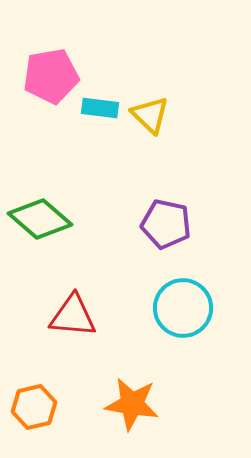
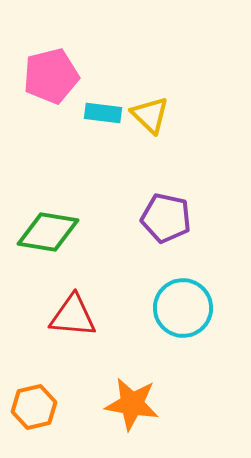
pink pentagon: rotated 4 degrees counterclockwise
cyan rectangle: moved 3 px right, 5 px down
green diamond: moved 8 px right, 13 px down; rotated 32 degrees counterclockwise
purple pentagon: moved 6 px up
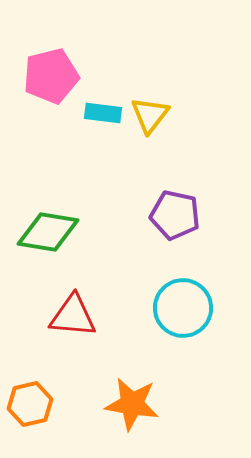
yellow triangle: rotated 24 degrees clockwise
purple pentagon: moved 9 px right, 3 px up
orange hexagon: moved 4 px left, 3 px up
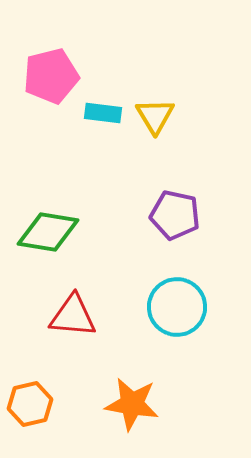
yellow triangle: moved 5 px right, 1 px down; rotated 9 degrees counterclockwise
cyan circle: moved 6 px left, 1 px up
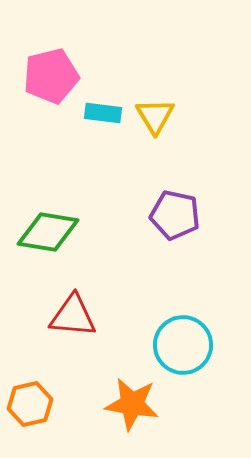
cyan circle: moved 6 px right, 38 px down
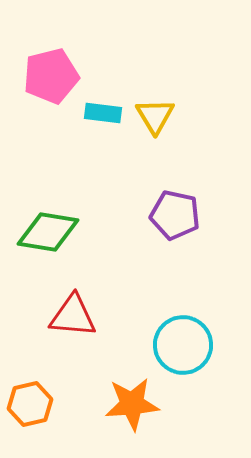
orange star: rotated 14 degrees counterclockwise
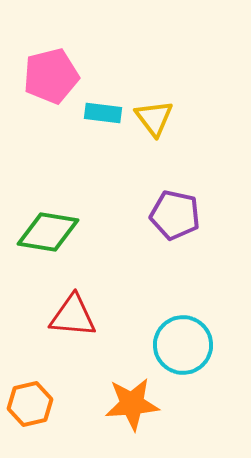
yellow triangle: moved 1 px left, 2 px down; rotated 6 degrees counterclockwise
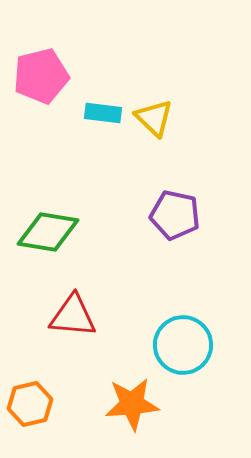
pink pentagon: moved 10 px left
yellow triangle: rotated 9 degrees counterclockwise
